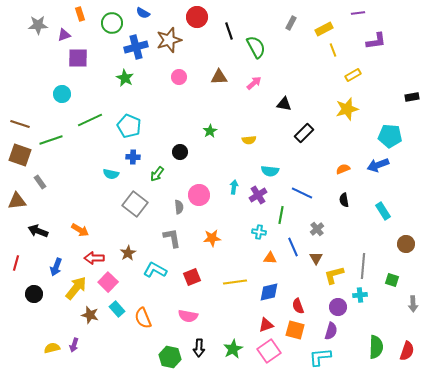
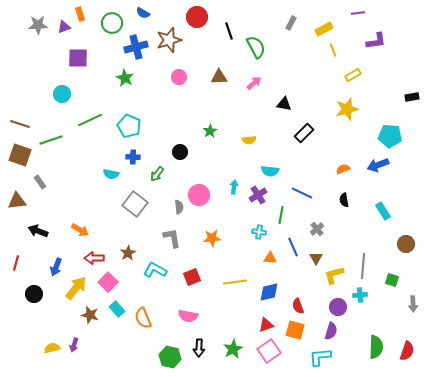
purple triangle at (64, 35): moved 8 px up
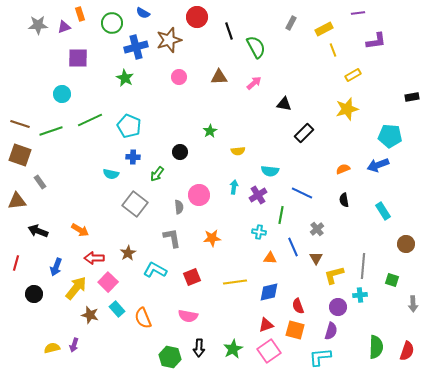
green line at (51, 140): moved 9 px up
yellow semicircle at (249, 140): moved 11 px left, 11 px down
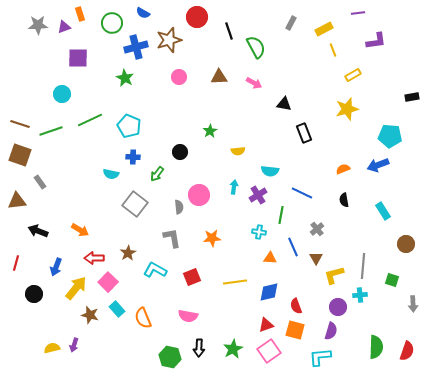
pink arrow at (254, 83): rotated 70 degrees clockwise
black rectangle at (304, 133): rotated 66 degrees counterclockwise
red semicircle at (298, 306): moved 2 px left
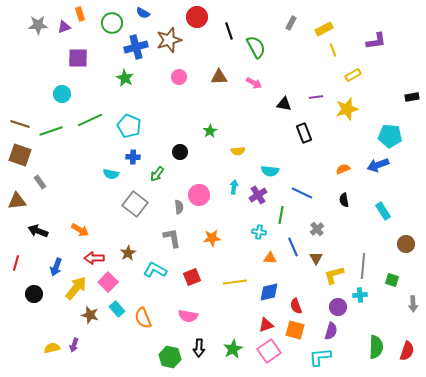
purple line at (358, 13): moved 42 px left, 84 px down
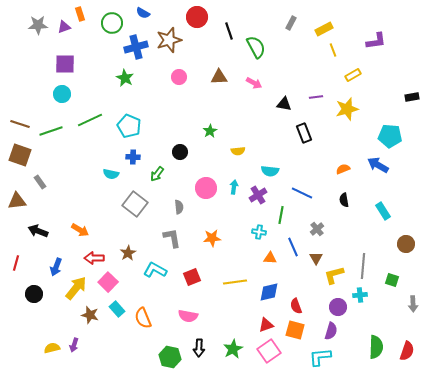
purple square at (78, 58): moved 13 px left, 6 px down
blue arrow at (378, 165): rotated 50 degrees clockwise
pink circle at (199, 195): moved 7 px right, 7 px up
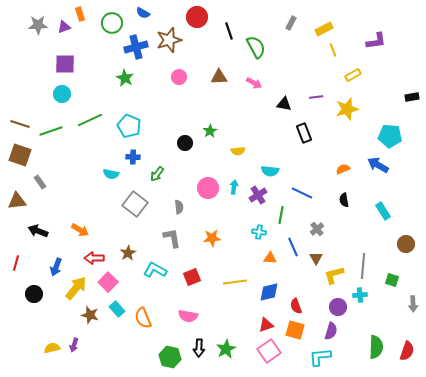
black circle at (180, 152): moved 5 px right, 9 px up
pink circle at (206, 188): moved 2 px right
green star at (233, 349): moved 7 px left
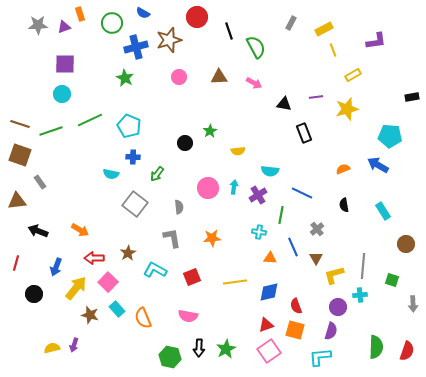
black semicircle at (344, 200): moved 5 px down
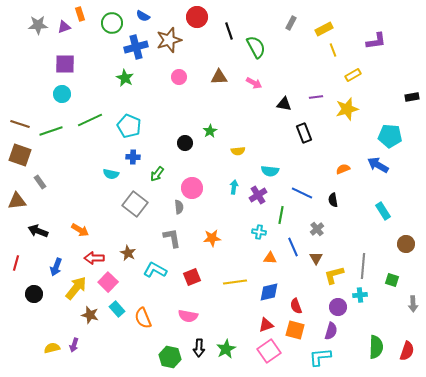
blue semicircle at (143, 13): moved 3 px down
pink circle at (208, 188): moved 16 px left
black semicircle at (344, 205): moved 11 px left, 5 px up
brown star at (128, 253): rotated 14 degrees counterclockwise
